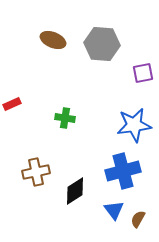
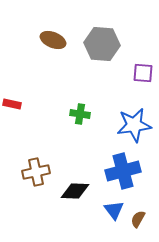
purple square: rotated 15 degrees clockwise
red rectangle: rotated 36 degrees clockwise
green cross: moved 15 px right, 4 px up
black diamond: rotated 36 degrees clockwise
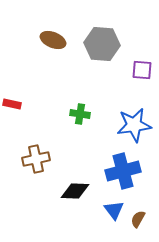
purple square: moved 1 px left, 3 px up
brown cross: moved 13 px up
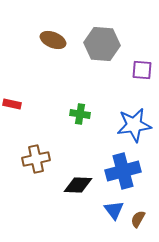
black diamond: moved 3 px right, 6 px up
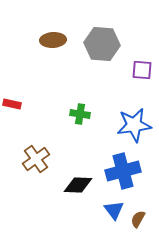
brown ellipse: rotated 25 degrees counterclockwise
brown cross: rotated 24 degrees counterclockwise
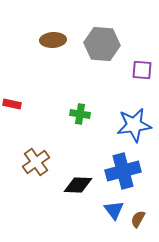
brown cross: moved 3 px down
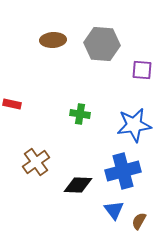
brown semicircle: moved 1 px right, 2 px down
